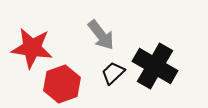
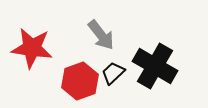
red hexagon: moved 18 px right, 3 px up
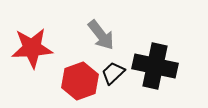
red star: rotated 12 degrees counterclockwise
black cross: rotated 18 degrees counterclockwise
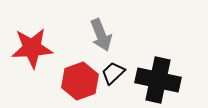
gray arrow: rotated 16 degrees clockwise
black cross: moved 3 px right, 14 px down
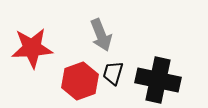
black trapezoid: rotated 30 degrees counterclockwise
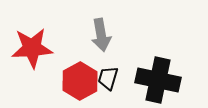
gray arrow: rotated 12 degrees clockwise
black trapezoid: moved 5 px left, 5 px down
red hexagon: rotated 9 degrees counterclockwise
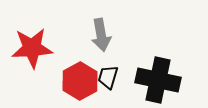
black trapezoid: moved 1 px up
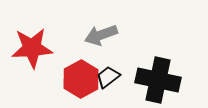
gray arrow: rotated 80 degrees clockwise
black trapezoid: rotated 35 degrees clockwise
red hexagon: moved 1 px right, 2 px up
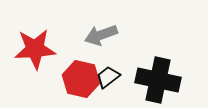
red star: moved 3 px right, 1 px down
red hexagon: rotated 18 degrees counterclockwise
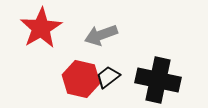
red star: moved 6 px right, 21 px up; rotated 27 degrees counterclockwise
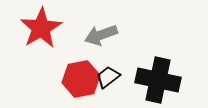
red hexagon: rotated 24 degrees counterclockwise
